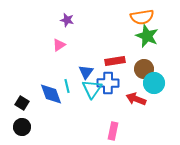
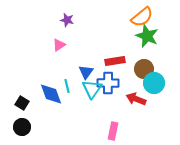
orange semicircle: rotated 30 degrees counterclockwise
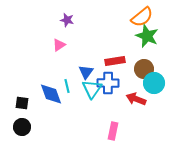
black square: rotated 24 degrees counterclockwise
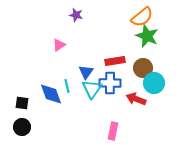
purple star: moved 9 px right, 5 px up
brown circle: moved 1 px left, 1 px up
blue cross: moved 2 px right
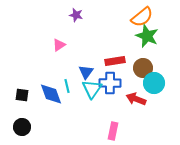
black square: moved 8 px up
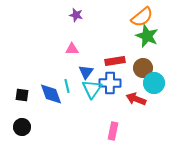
pink triangle: moved 13 px right, 4 px down; rotated 32 degrees clockwise
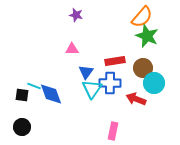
orange semicircle: rotated 10 degrees counterclockwise
cyan line: moved 33 px left; rotated 56 degrees counterclockwise
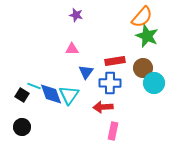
cyan triangle: moved 23 px left, 6 px down
black square: rotated 24 degrees clockwise
red arrow: moved 33 px left, 8 px down; rotated 24 degrees counterclockwise
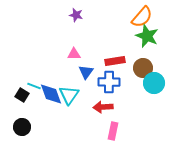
pink triangle: moved 2 px right, 5 px down
blue cross: moved 1 px left, 1 px up
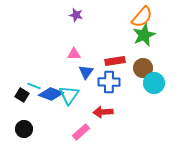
green star: moved 3 px left, 1 px up; rotated 25 degrees clockwise
blue diamond: rotated 50 degrees counterclockwise
red arrow: moved 5 px down
black circle: moved 2 px right, 2 px down
pink rectangle: moved 32 px left, 1 px down; rotated 36 degrees clockwise
